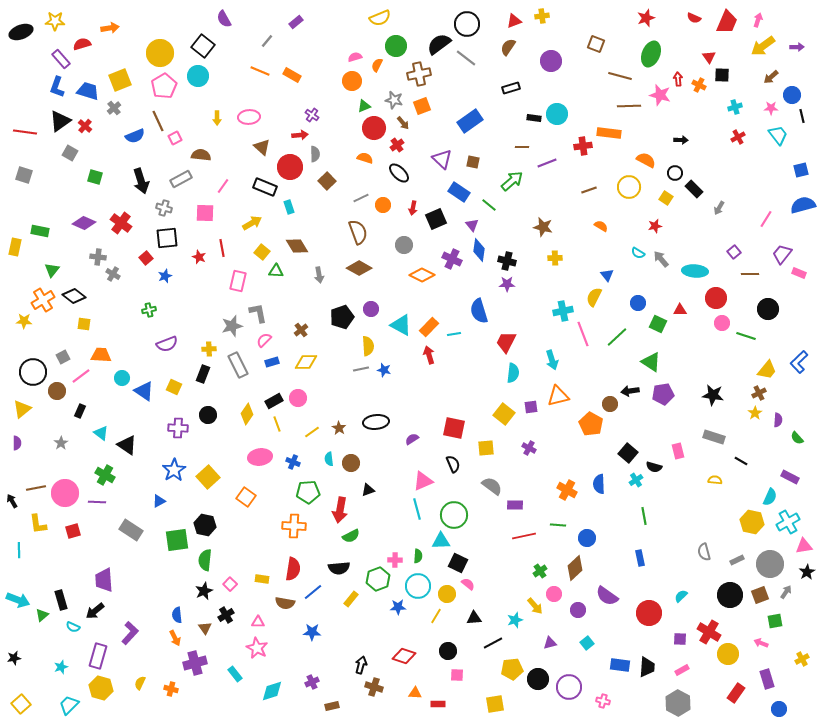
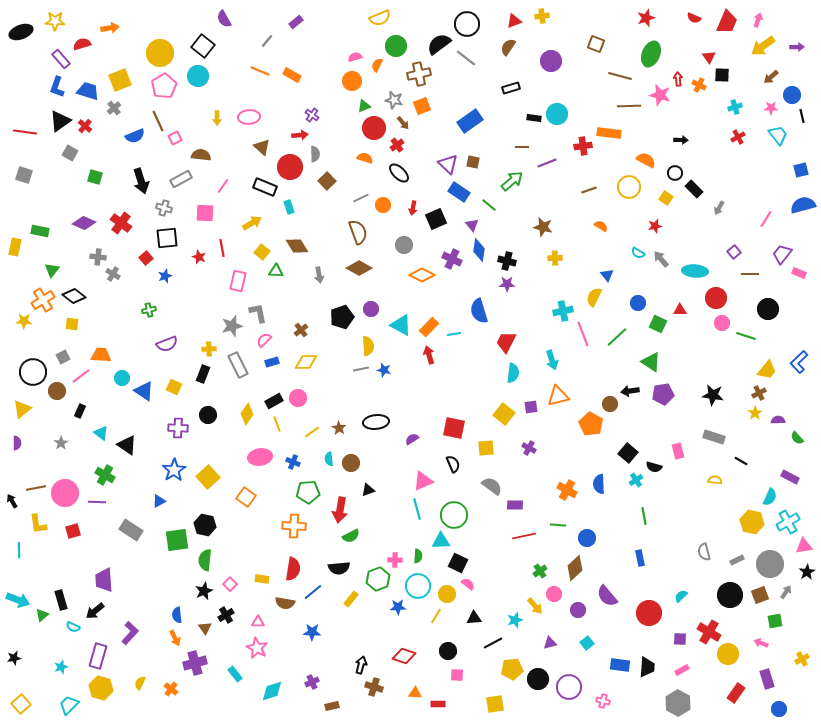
purple triangle at (442, 159): moved 6 px right, 5 px down
yellow square at (84, 324): moved 12 px left
purple semicircle at (778, 420): rotated 96 degrees counterclockwise
purple semicircle at (607, 596): rotated 15 degrees clockwise
orange cross at (171, 689): rotated 24 degrees clockwise
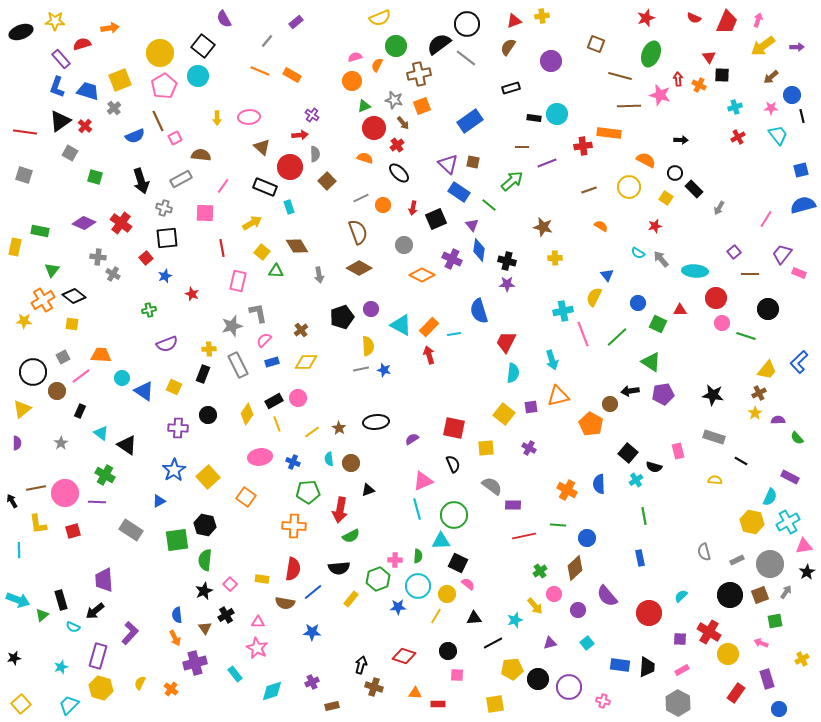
red star at (199, 257): moved 7 px left, 37 px down
purple rectangle at (515, 505): moved 2 px left
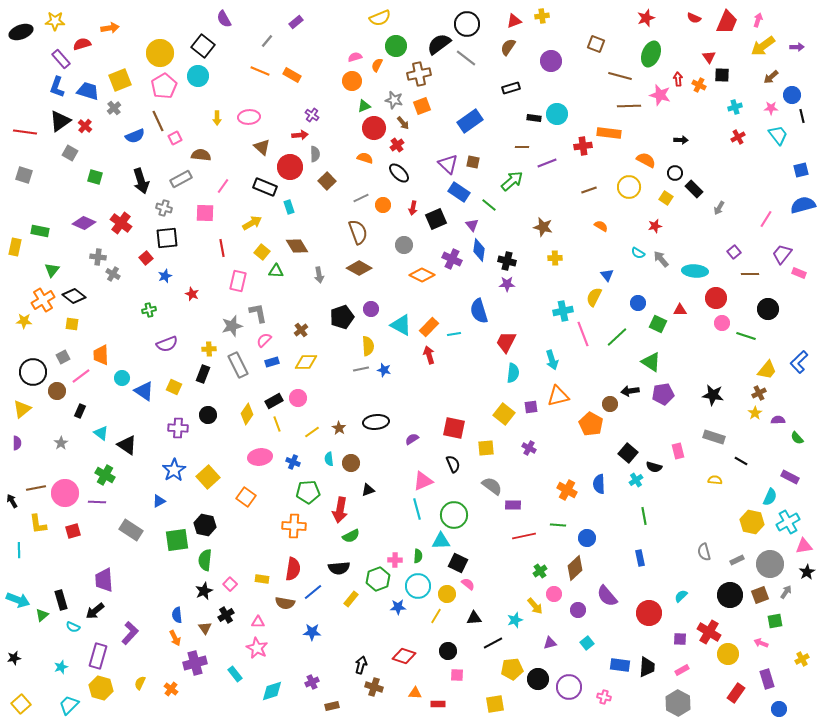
orange trapezoid at (101, 355): rotated 95 degrees counterclockwise
pink cross at (603, 701): moved 1 px right, 4 px up
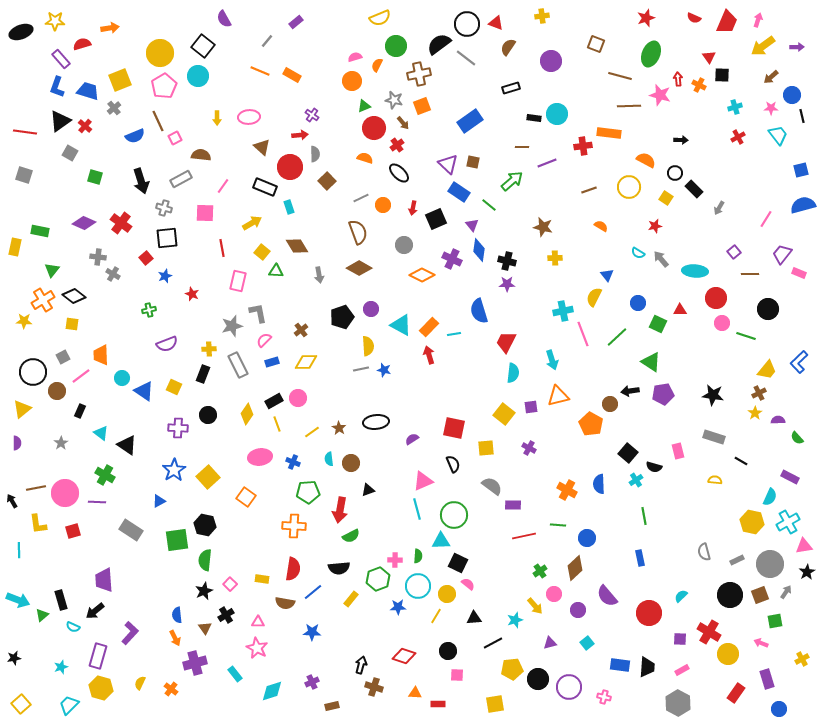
red triangle at (514, 21): moved 18 px left, 2 px down; rotated 42 degrees clockwise
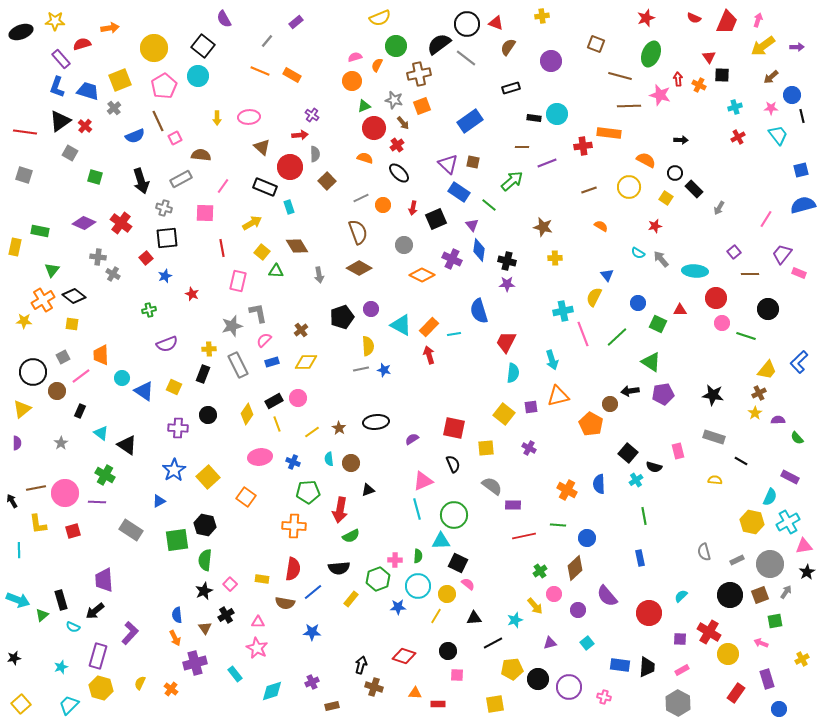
yellow circle at (160, 53): moved 6 px left, 5 px up
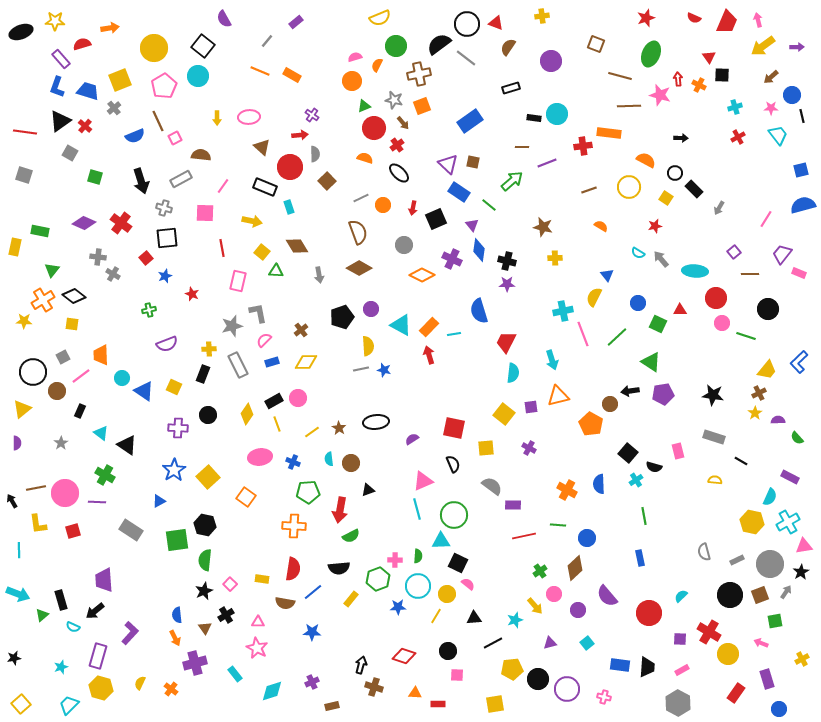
pink arrow at (758, 20): rotated 32 degrees counterclockwise
black arrow at (681, 140): moved 2 px up
yellow arrow at (252, 223): moved 2 px up; rotated 42 degrees clockwise
black star at (807, 572): moved 6 px left
cyan arrow at (18, 600): moved 6 px up
purple circle at (569, 687): moved 2 px left, 2 px down
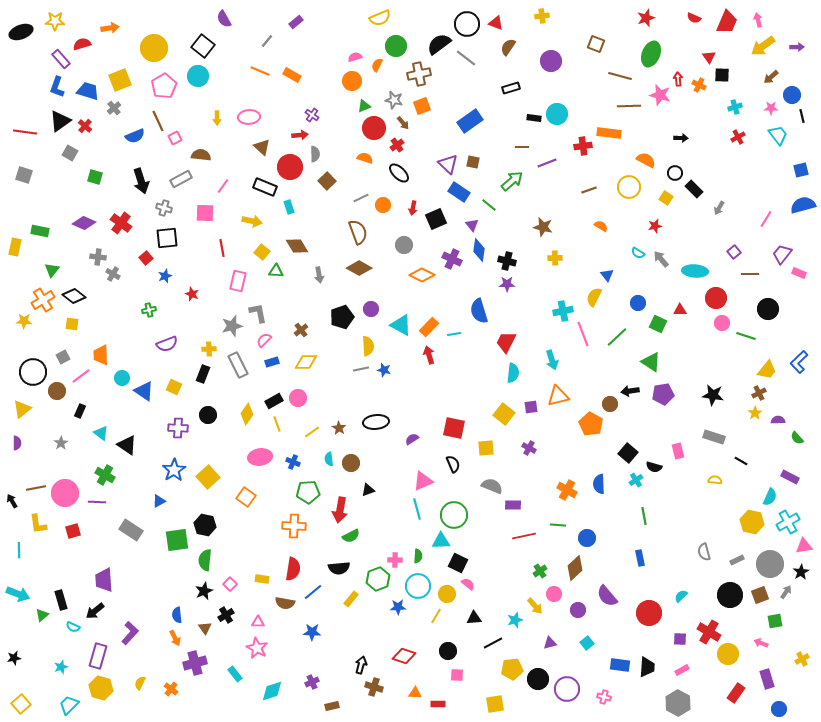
gray semicircle at (492, 486): rotated 15 degrees counterclockwise
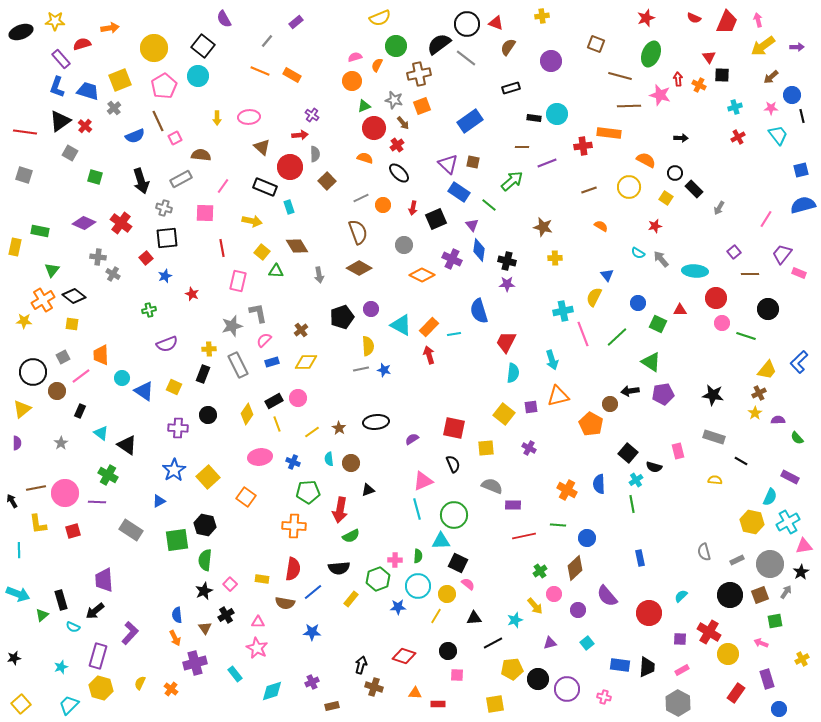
green cross at (105, 475): moved 3 px right
green line at (644, 516): moved 12 px left, 12 px up
